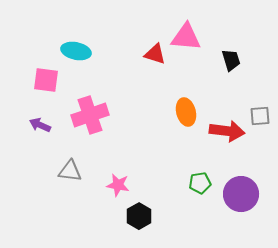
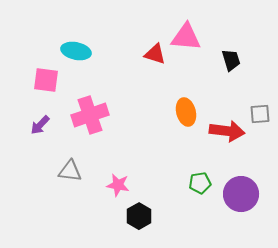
gray square: moved 2 px up
purple arrow: rotated 70 degrees counterclockwise
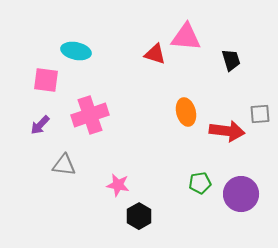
gray triangle: moved 6 px left, 6 px up
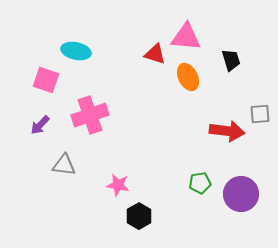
pink square: rotated 12 degrees clockwise
orange ellipse: moved 2 px right, 35 px up; rotated 12 degrees counterclockwise
